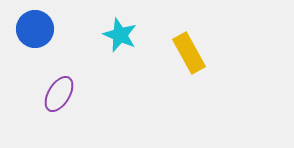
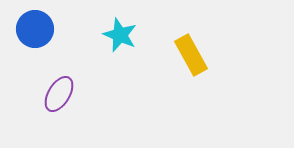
yellow rectangle: moved 2 px right, 2 px down
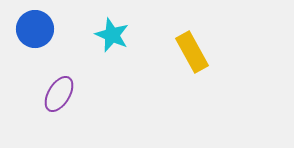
cyan star: moved 8 px left
yellow rectangle: moved 1 px right, 3 px up
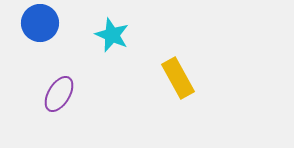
blue circle: moved 5 px right, 6 px up
yellow rectangle: moved 14 px left, 26 px down
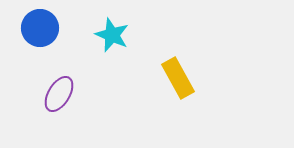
blue circle: moved 5 px down
